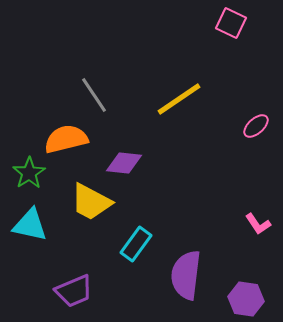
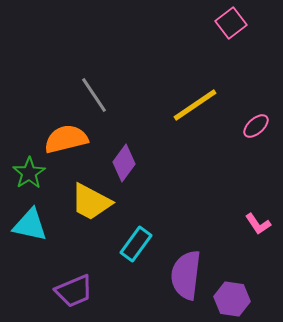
pink square: rotated 28 degrees clockwise
yellow line: moved 16 px right, 6 px down
purple diamond: rotated 60 degrees counterclockwise
purple hexagon: moved 14 px left
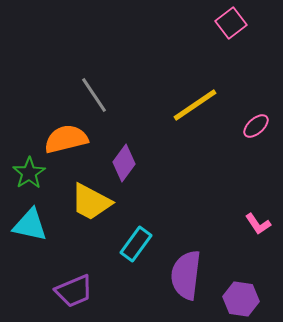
purple hexagon: moved 9 px right
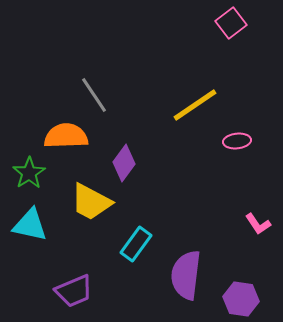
pink ellipse: moved 19 px left, 15 px down; rotated 36 degrees clockwise
orange semicircle: moved 3 px up; rotated 12 degrees clockwise
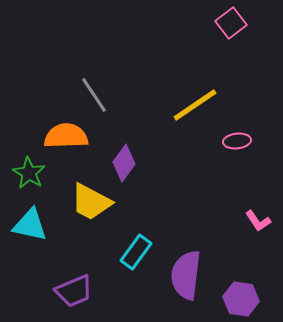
green star: rotated 8 degrees counterclockwise
pink L-shape: moved 3 px up
cyan rectangle: moved 8 px down
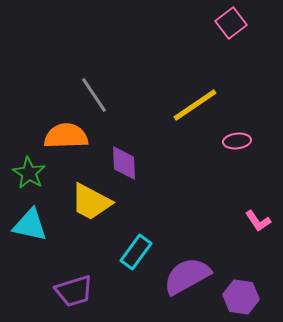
purple diamond: rotated 39 degrees counterclockwise
purple semicircle: moved 1 px right, 1 px down; rotated 54 degrees clockwise
purple trapezoid: rotated 6 degrees clockwise
purple hexagon: moved 2 px up
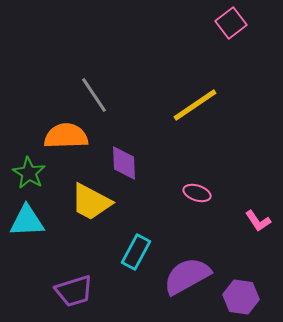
pink ellipse: moved 40 px left, 52 px down; rotated 24 degrees clockwise
cyan triangle: moved 3 px left, 4 px up; rotated 15 degrees counterclockwise
cyan rectangle: rotated 8 degrees counterclockwise
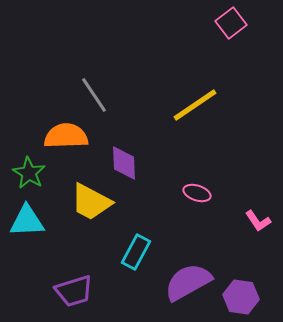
purple semicircle: moved 1 px right, 6 px down
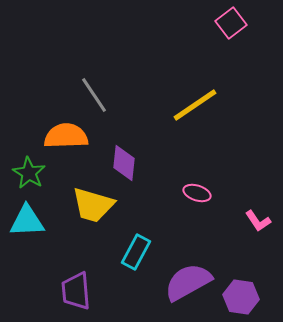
purple diamond: rotated 9 degrees clockwise
yellow trapezoid: moved 2 px right, 3 px down; rotated 12 degrees counterclockwise
purple trapezoid: moved 2 px right; rotated 102 degrees clockwise
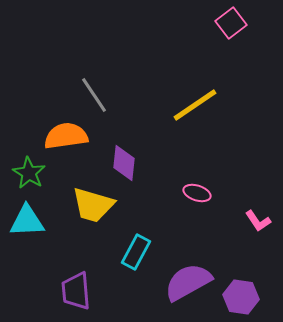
orange semicircle: rotated 6 degrees counterclockwise
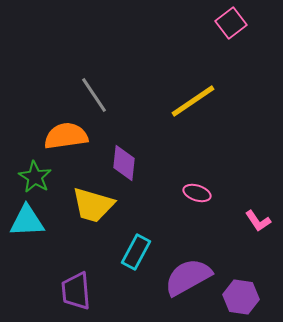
yellow line: moved 2 px left, 4 px up
green star: moved 6 px right, 4 px down
purple semicircle: moved 5 px up
